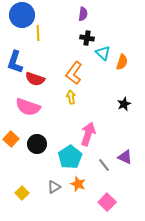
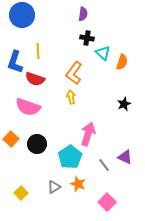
yellow line: moved 18 px down
yellow square: moved 1 px left
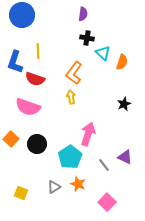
yellow square: rotated 24 degrees counterclockwise
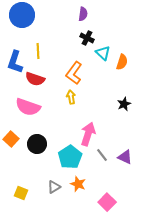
black cross: rotated 16 degrees clockwise
gray line: moved 2 px left, 10 px up
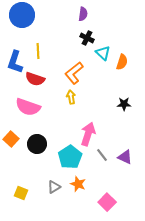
orange L-shape: rotated 15 degrees clockwise
black star: rotated 24 degrees clockwise
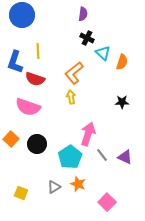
black star: moved 2 px left, 2 px up
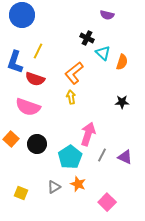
purple semicircle: moved 24 px right, 1 px down; rotated 96 degrees clockwise
yellow line: rotated 28 degrees clockwise
gray line: rotated 64 degrees clockwise
